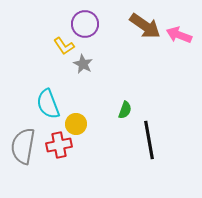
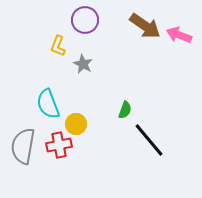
purple circle: moved 4 px up
yellow L-shape: moved 6 px left; rotated 55 degrees clockwise
black line: rotated 30 degrees counterclockwise
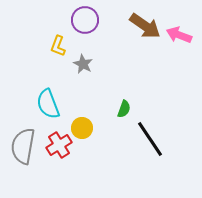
green semicircle: moved 1 px left, 1 px up
yellow circle: moved 6 px right, 4 px down
black line: moved 1 px right, 1 px up; rotated 6 degrees clockwise
red cross: rotated 20 degrees counterclockwise
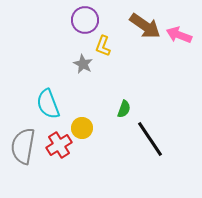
yellow L-shape: moved 45 px right
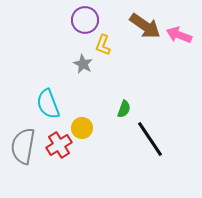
yellow L-shape: moved 1 px up
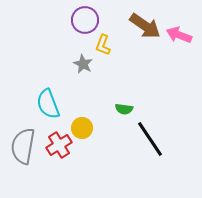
green semicircle: rotated 78 degrees clockwise
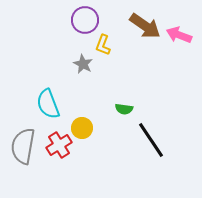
black line: moved 1 px right, 1 px down
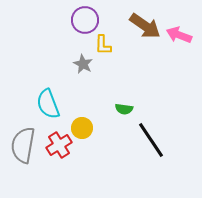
yellow L-shape: rotated 20 degrees counterclockwise
gray semicircle: moved 1 px up
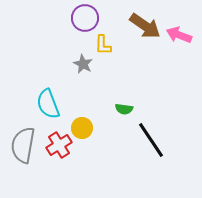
purple circle: moved 2 px up
